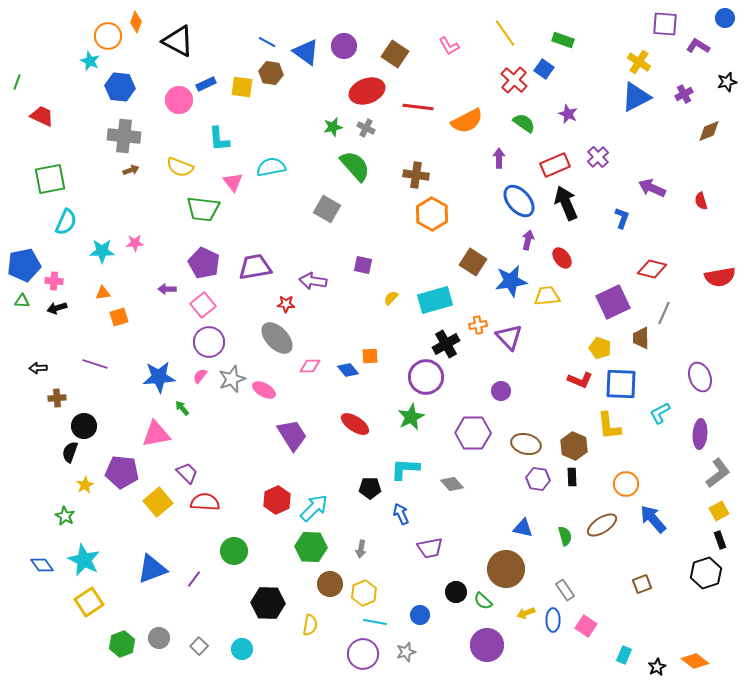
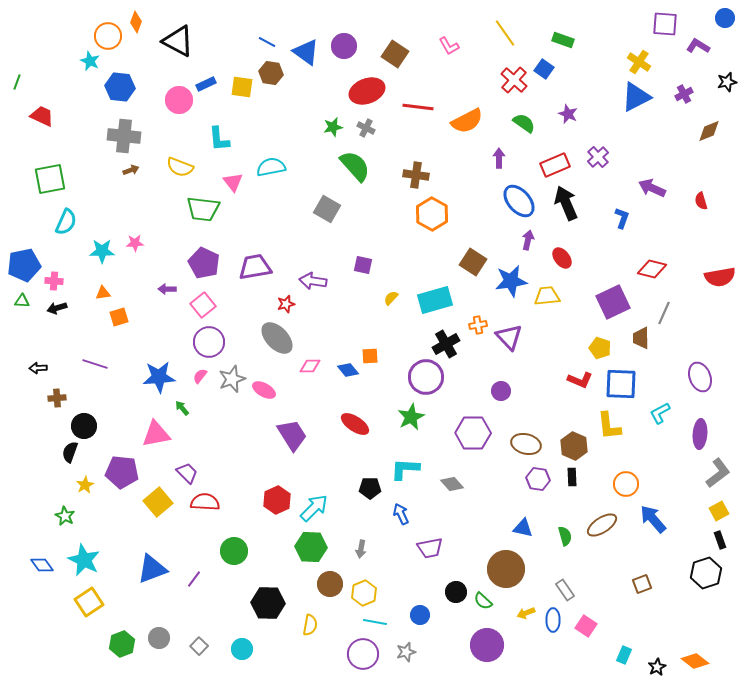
red star at (286, 304): rotated 18 degrees counterclockwise
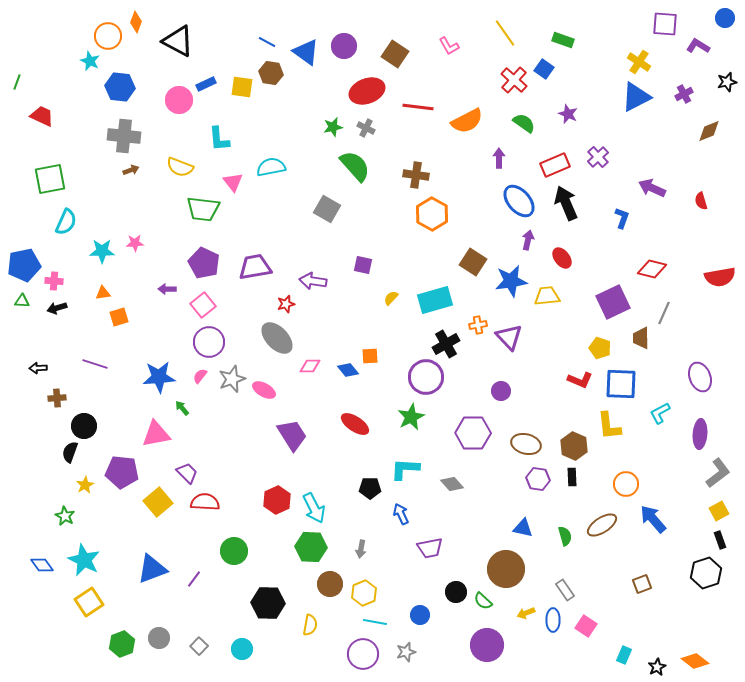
cyan arrow at (314, 508): rotated 108 degrees clockwise
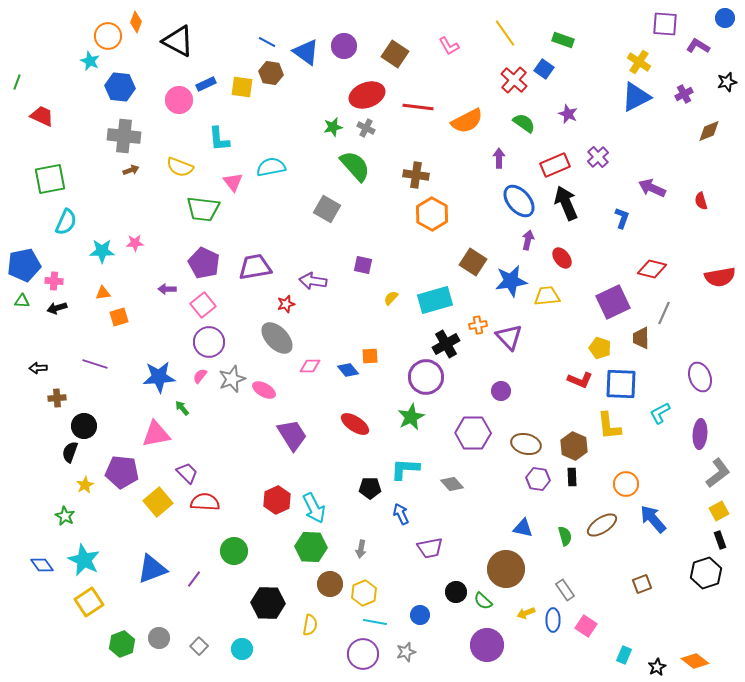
red ellipse at (367, 91): moved 4 px down
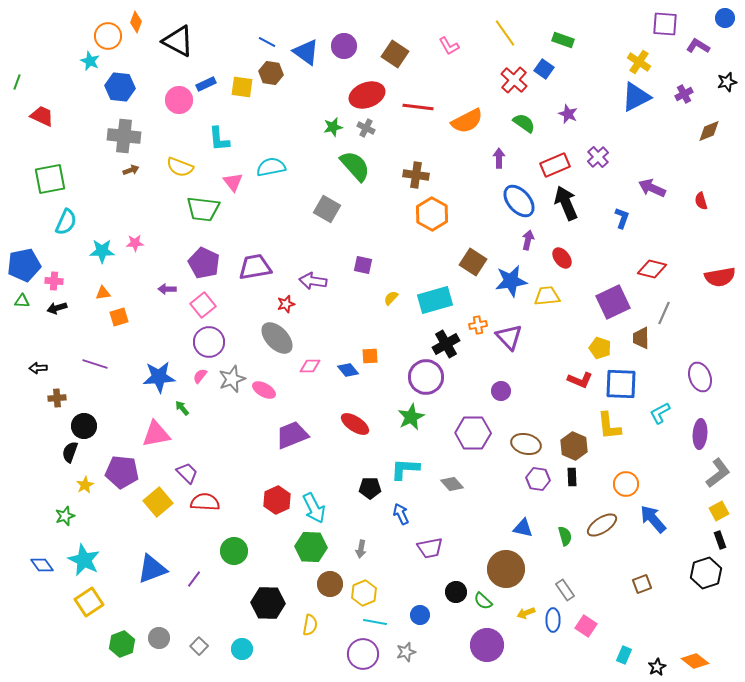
purple trapezoid at (292, 435): rotated 80 degrees counterclockwise
green star at (65, 516): rotated 24 degrees clockwise
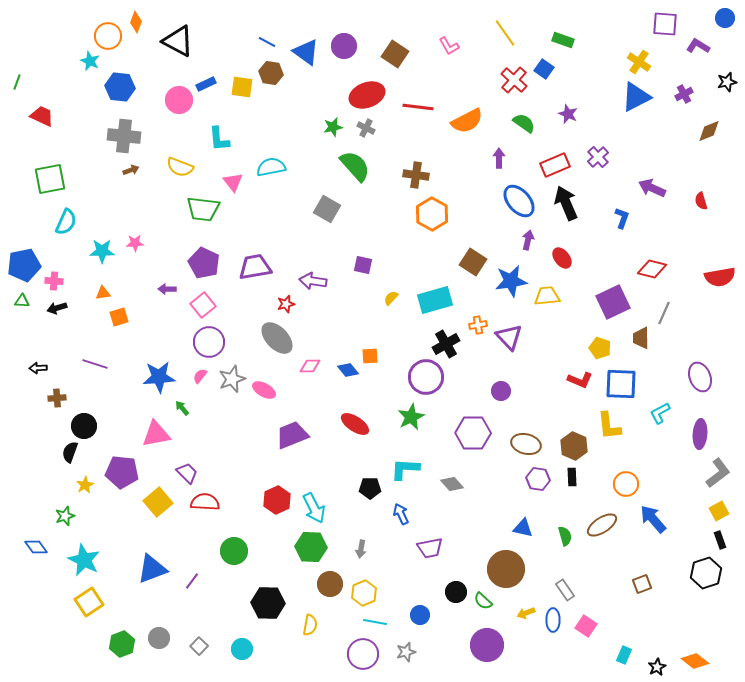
blue diamond at (42, 565): moved 6 px left, 18 px up
purple line at (194, 579): moved 2 px left, 2 px down
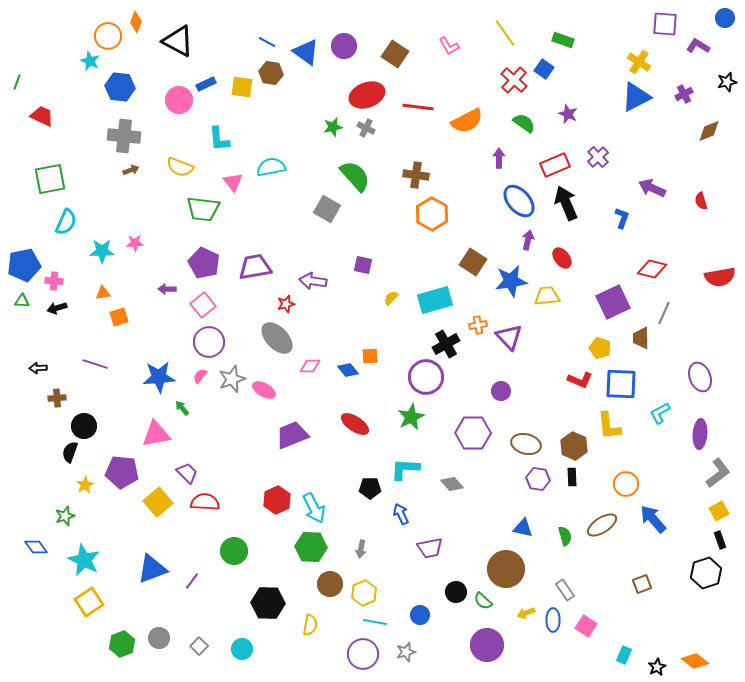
green semicircle at (355, 166): moved 10 px down
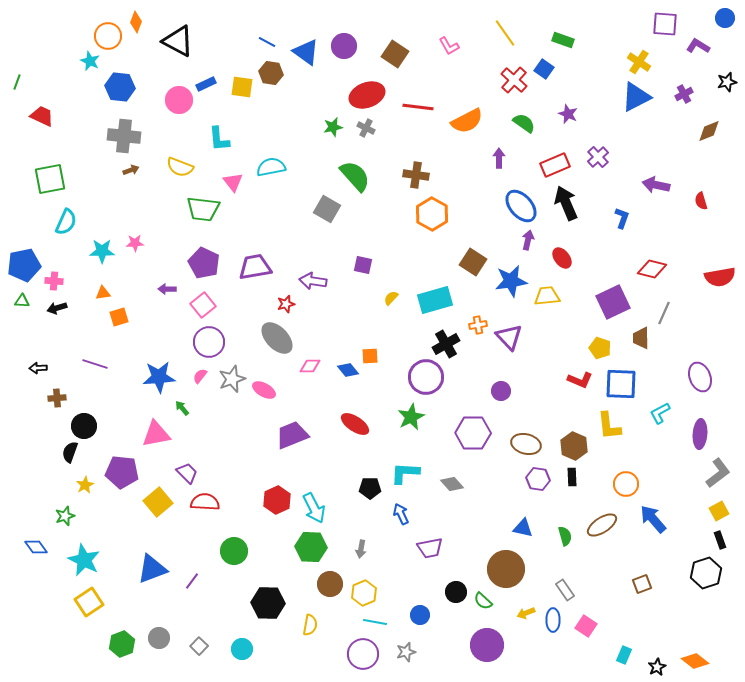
purple arrow at (652, 188): moved 4 px right, 3 px up; rotated 12 degrees counterclockwise
blue ellipse at (519, 201): moved 2 px right, 5 px down
cyan L-shape at (405, 469): moved 4 px down
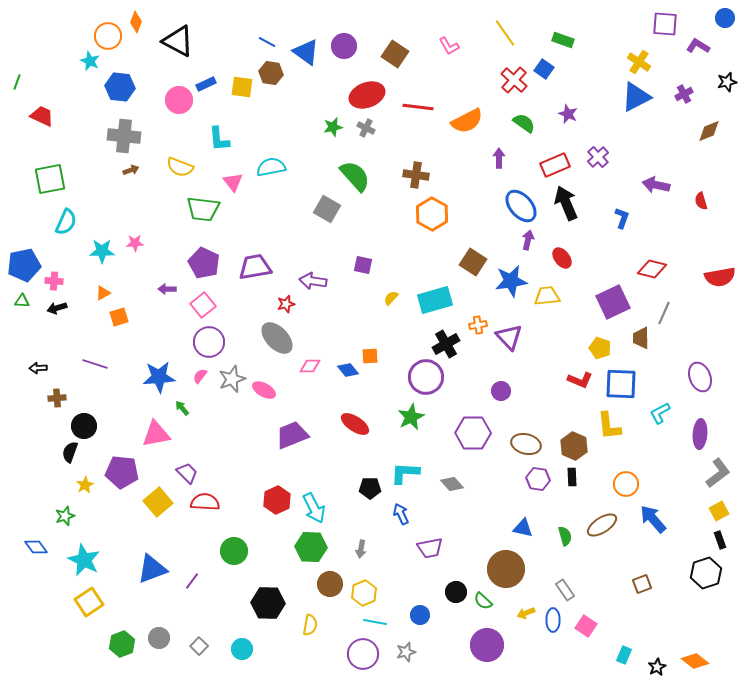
orange triangle at (103, 293): rotated 21 degrees counterclockwise
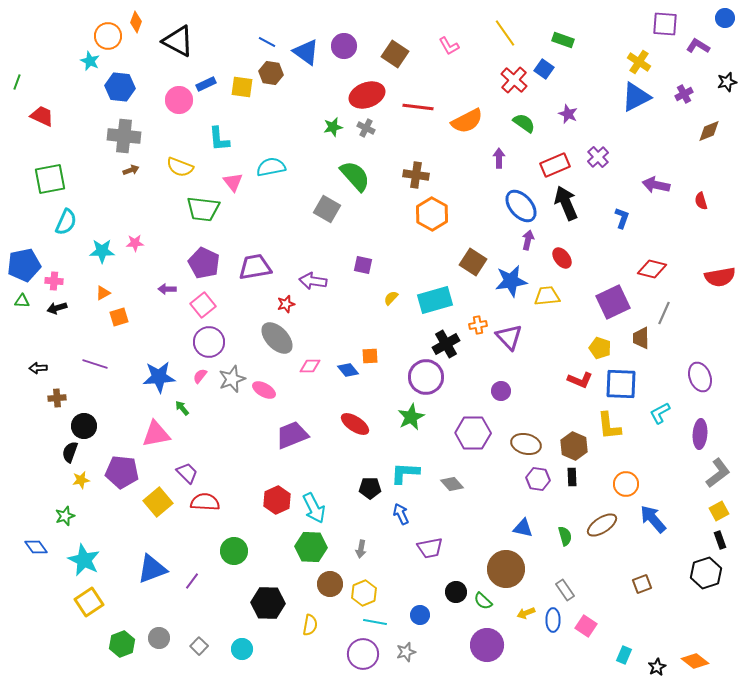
yellow star at (85, 485): moved 4 px left, 5 px up; rotated 18 degrees clockwise
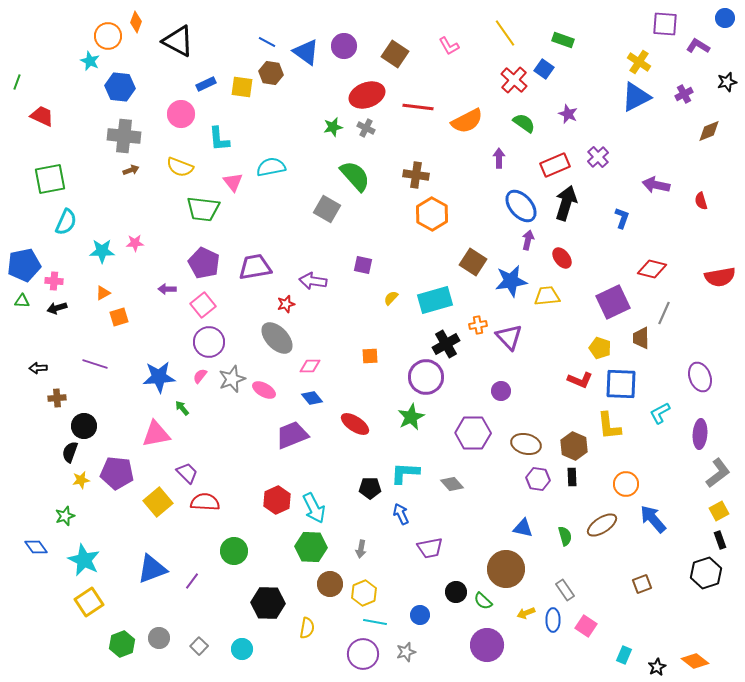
pink circle at (179, 100): moved 2 px right, 14 px down
black arrow at (566, 203): rotated 40 degrees clockwise
blue diamond at (348, 370): moved 36 px left, 28 px down
purple pentagon at (122, 472): moved 5 px left, 1 px down
yellow semicircle at (310, 625): moved 3 px left, 3 px down
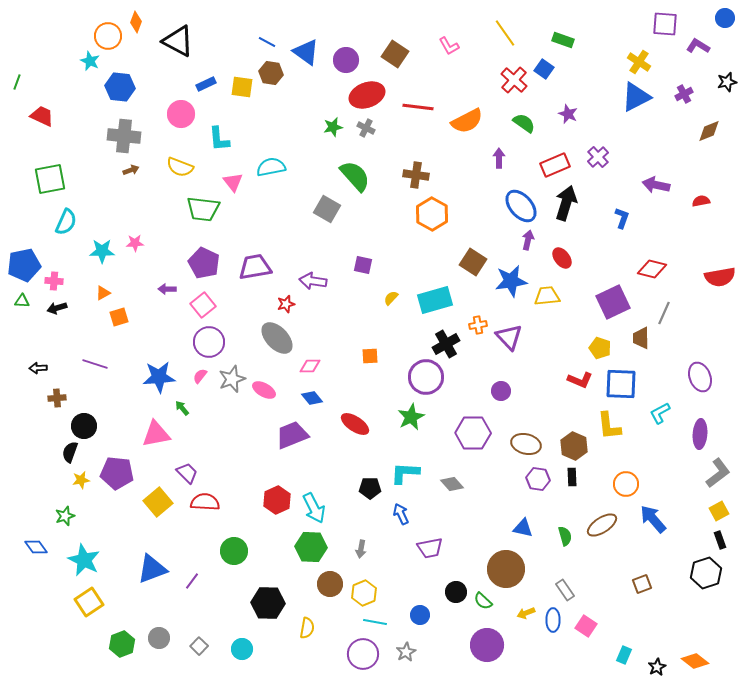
purple circle at (344, 46): moved 2 px right, 14 px down
red semicircle at (701, 201): rotated 96 degrees clockwise
gray star at (406, 652): rotated 12 degrees counterclockwise
